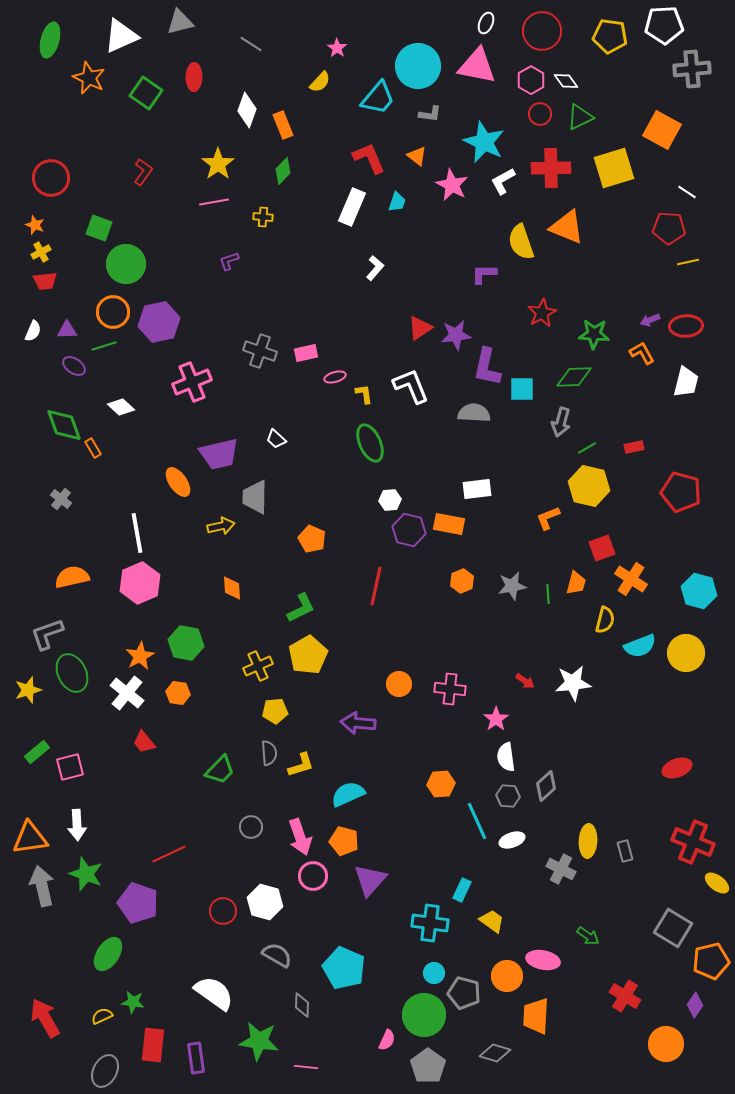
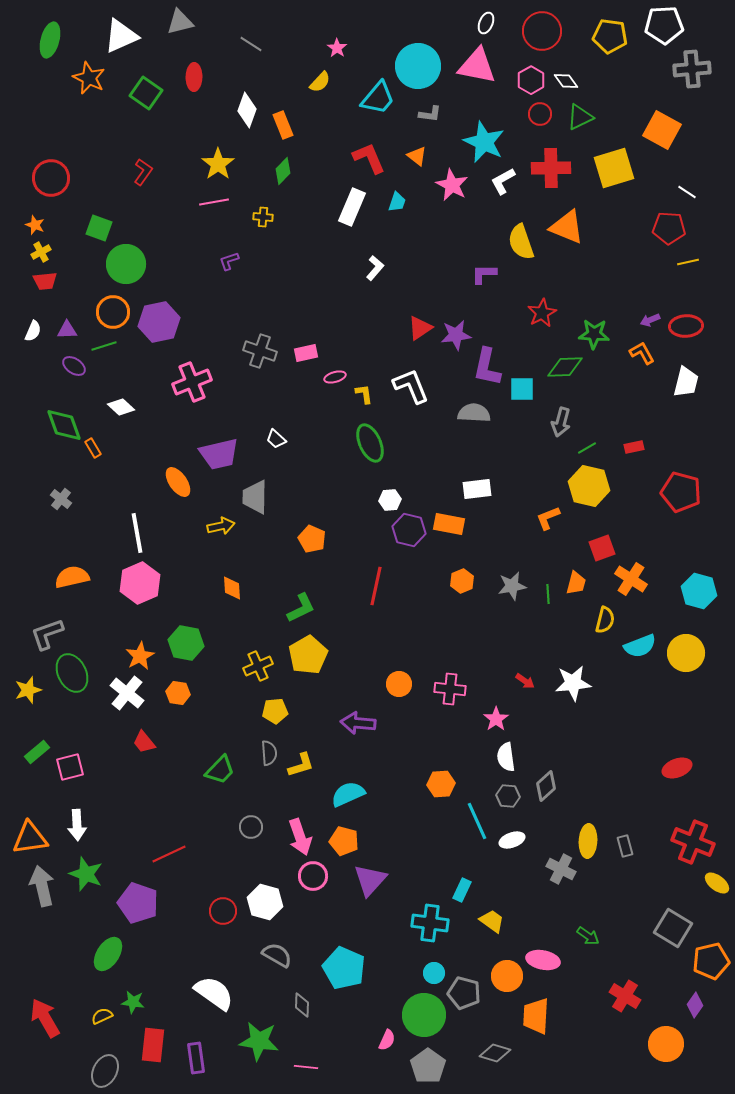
green diamond at (574, 377): moved 9 px left, 10 px up
gray rectangle at (625, 851): moved 5 px up
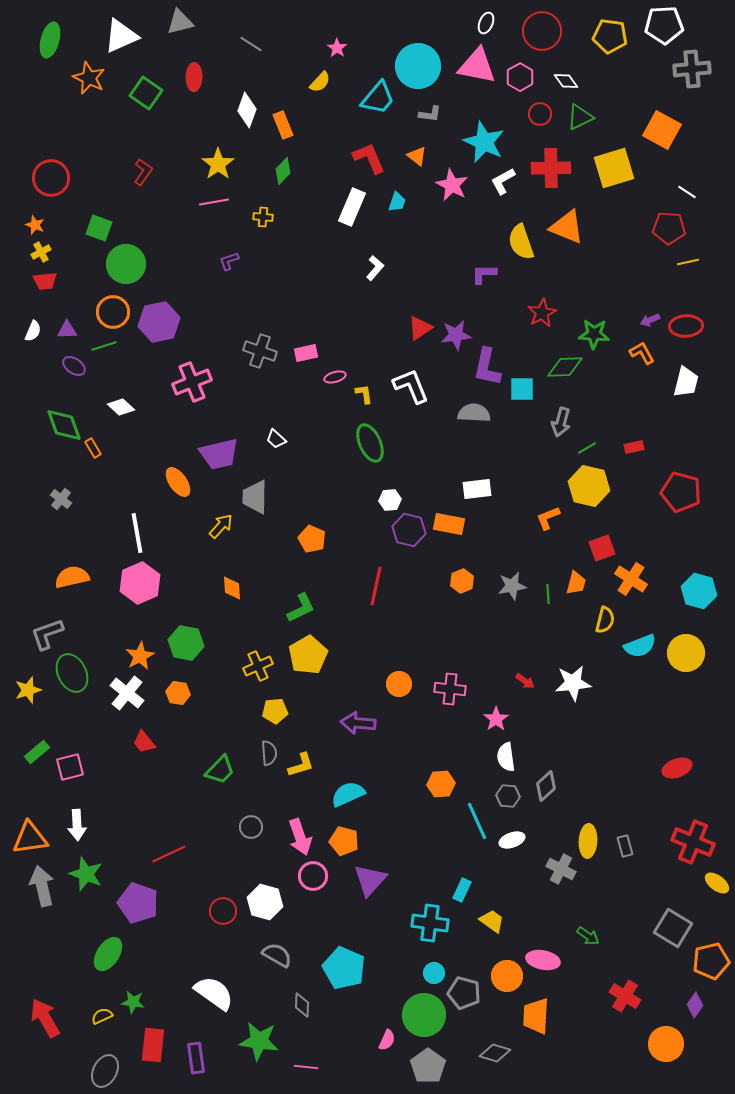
pink hexagon at (531, 80): moved 11 px left, 3 px up
yellow arrow at (221, 526): rotated 36 degrees counterclockwise
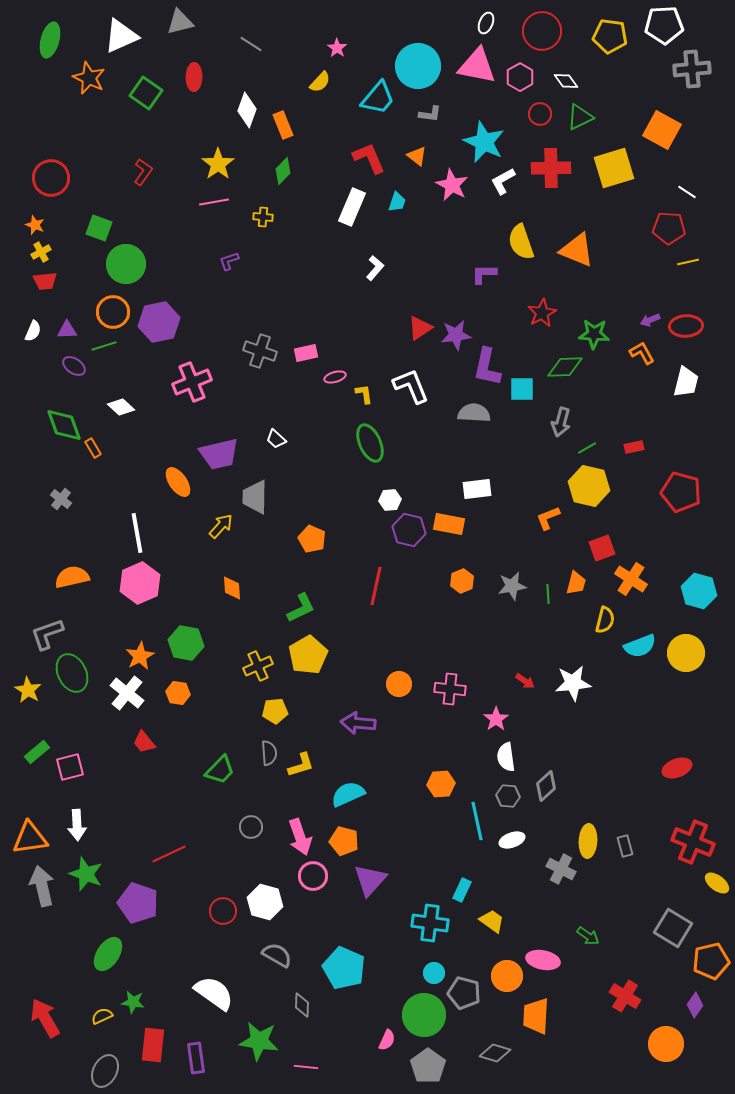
orange triangle at (567, 227): moved 10 px right, 23 px down
yellow star at (28, 690): rotated 24 degrees counterclockwise
cyan line at (477, 821): rotated 12 degrees clockwise
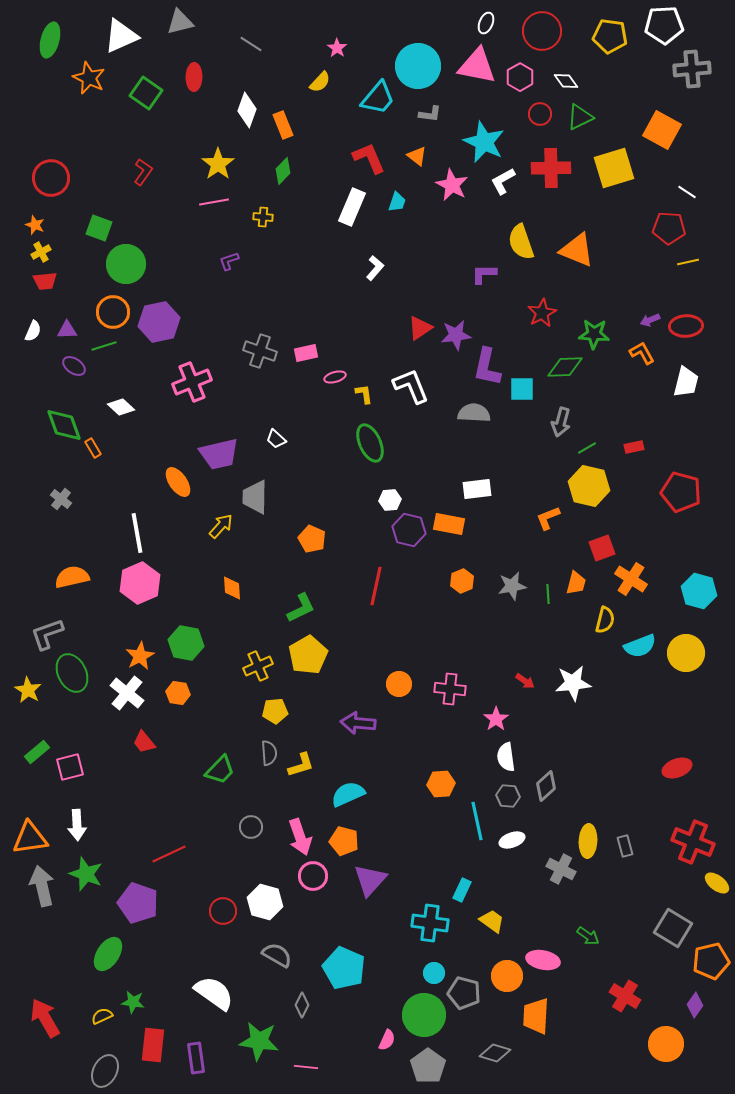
gray diamond at (302, 1005): rotated 25 degrees clockwise
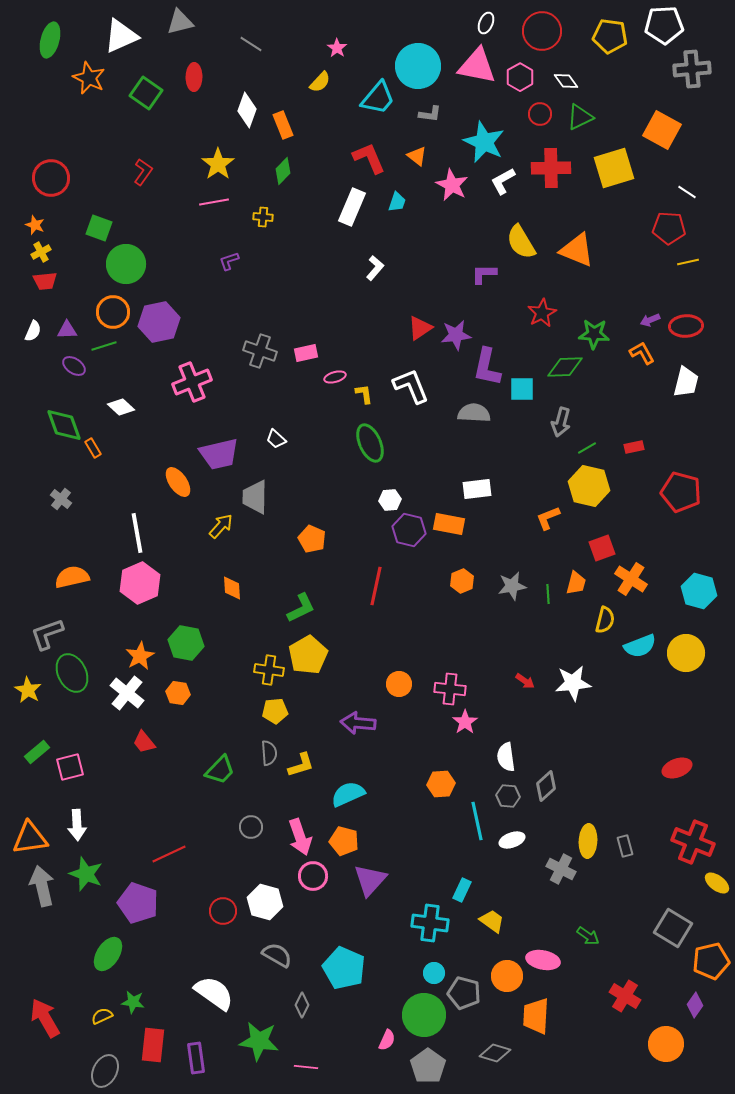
yellow semicircle at (521, 242): rotated 12 degrees counterclockwise
yellow cross at (258, 666): moved 11 px right, 4 px down; rotated 32 degrees clockwise
pink star at (496, 719): moved 31 px left, 3 px down
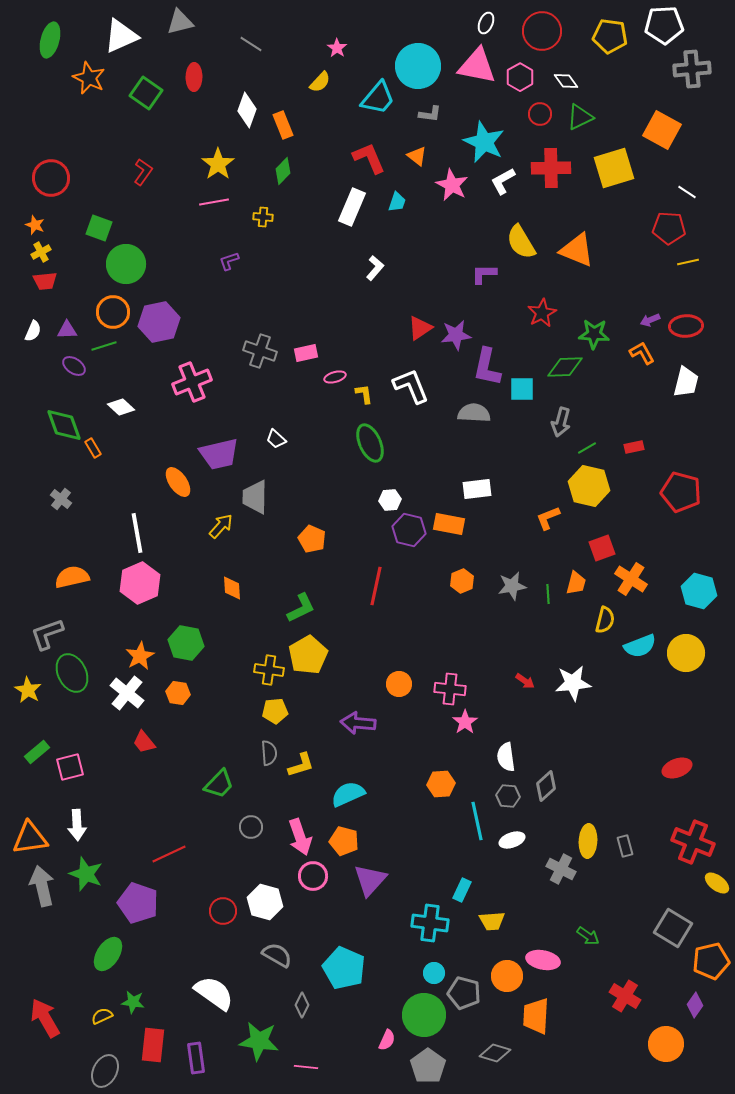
green trapezoid at (220, 770): moved 1 px left, 14 px down
yellow trapezoid at (492, 921): rotated 140 degrees clockwise
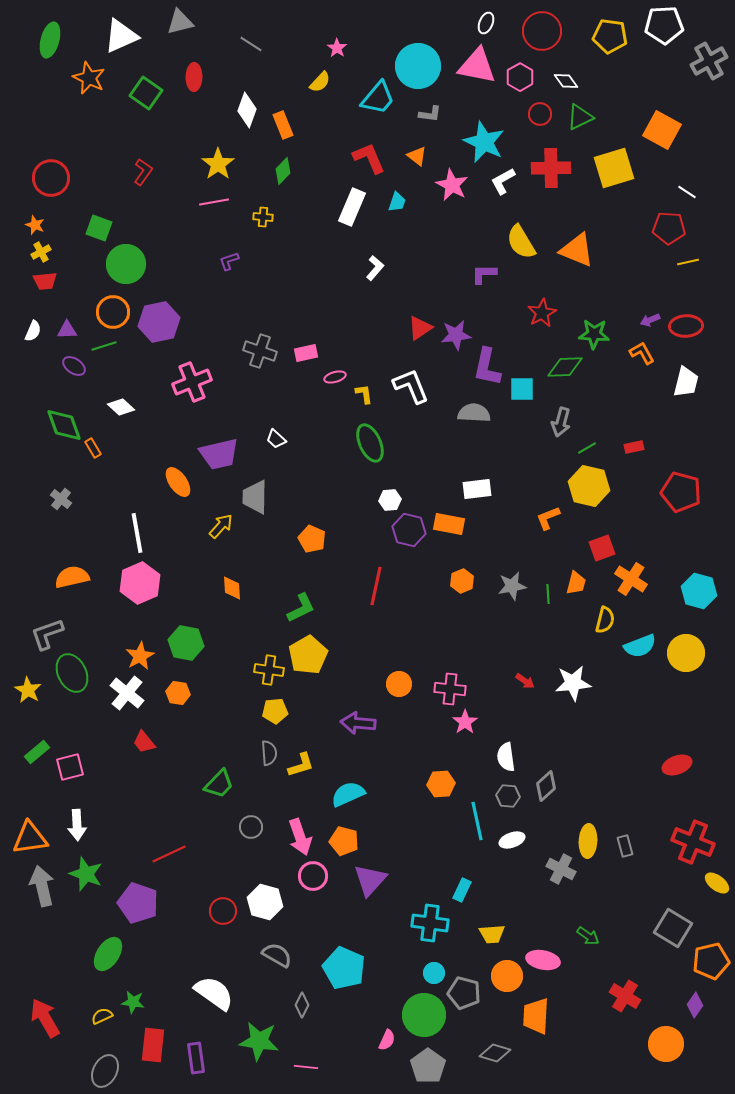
gray cross at (692, 69): moved 17 px right, 8 px up; rotated 24 degrees counterclockwise
red ellipse at (677, 768): moved 3 px up
yellow trapezoid at (492, 921): moved 13 px down
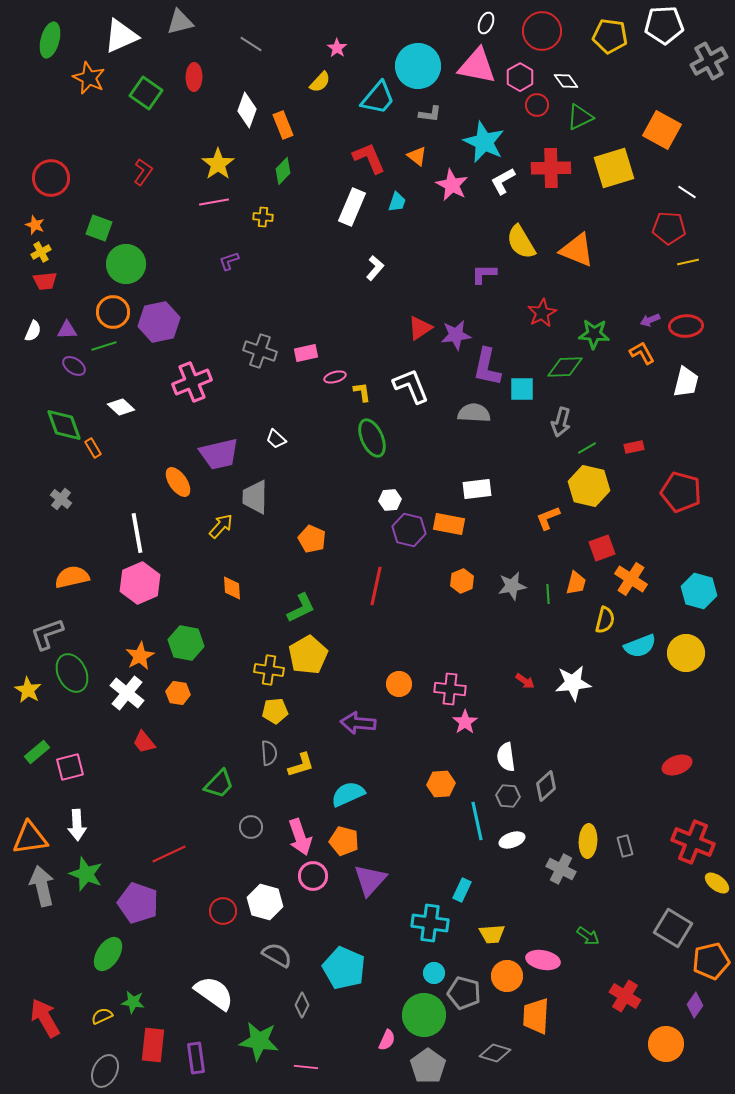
red circle at (540, 114): moved 3 px left, 9 px up
yellow L-shape at (364, 394): moved 2 px left, 2 px up
green ellipse at (370, 443): moved 2 px right, 5 px up
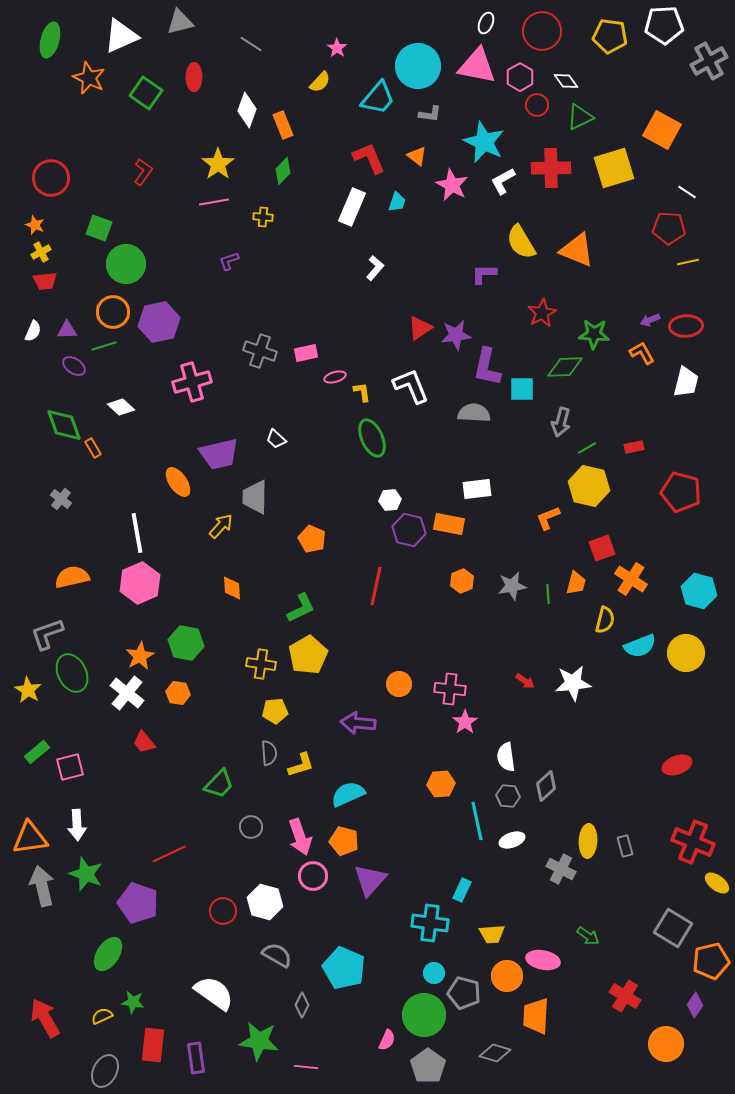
pink cross at (192, 382): rotated 6 degrees clockwise
yellow cross at (269, 670): moved 8 px left, 6 px up
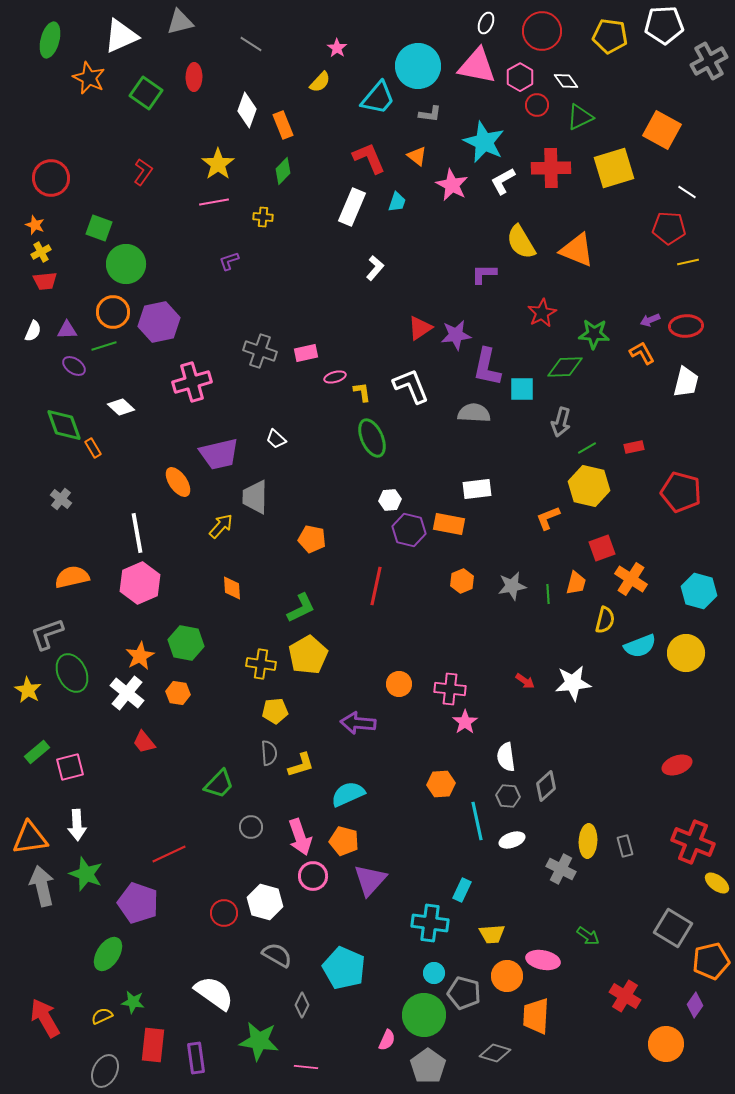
orange pentagon at (312, 539): rotated 12 degrees counterclockwise
red circle at (223, 911): moved 1 px right, 2 px down
